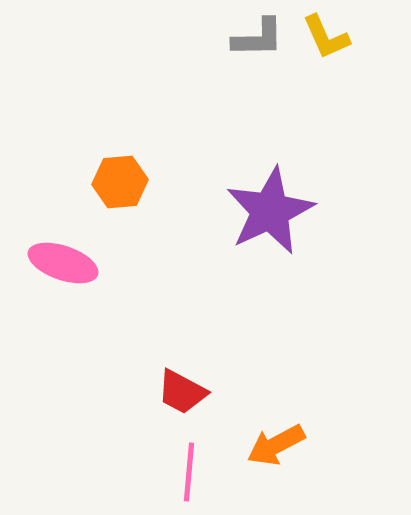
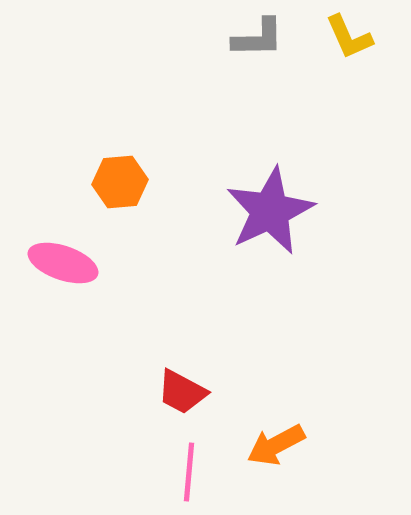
yellow L-shape: moved 23 px right
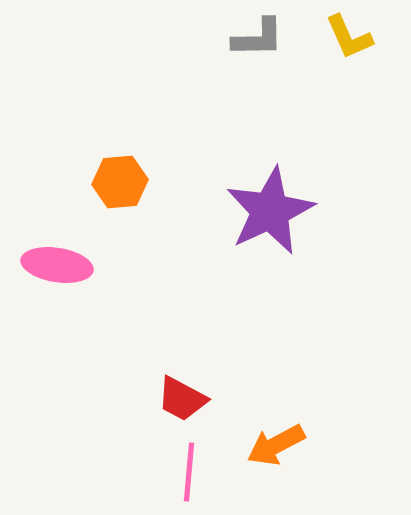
pink ellipse: moved 6 px left, 2 px down; rotated 10 degrees counterclockwise
red trapezoid: moved 7 px down
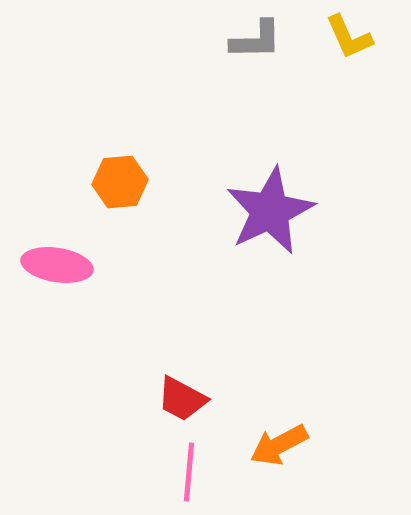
gray L-shape: moved 2 px left, 2 px down
orange arrow: moved 3 px right
